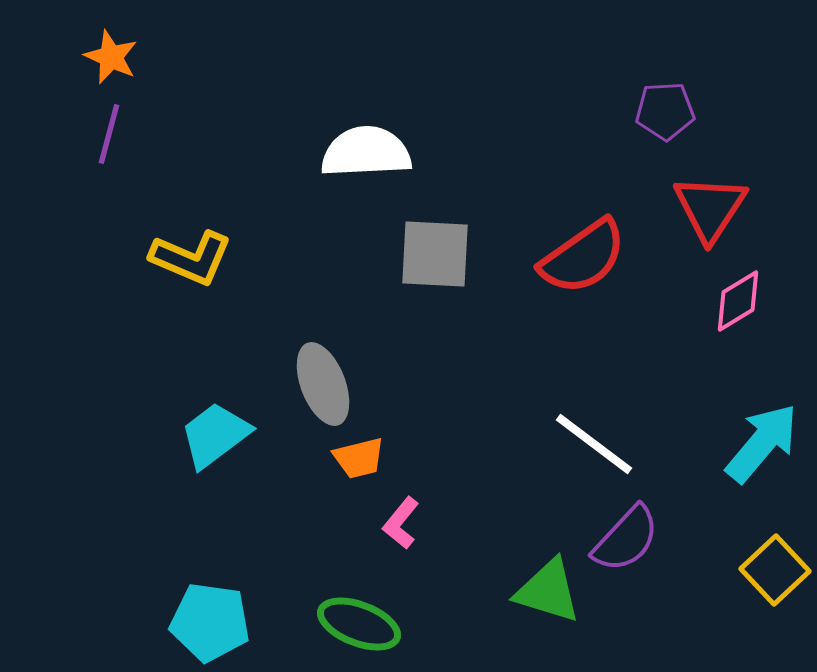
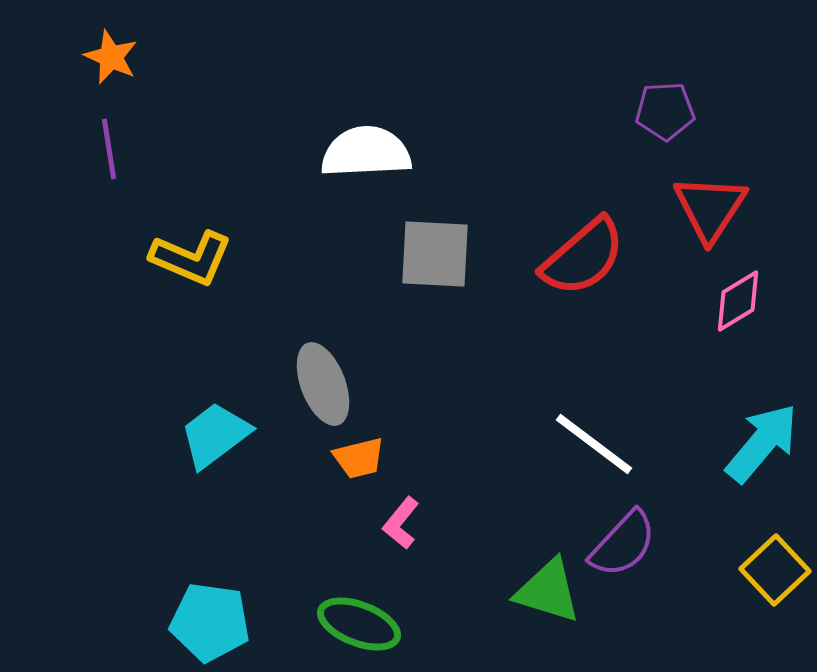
purple line: moved 15 px down; rotated 24 degrees counterclockwise
red semicircle: rotated 6 degrees counterclockwise
purple semicircle: moved 3 px left, 5 px down
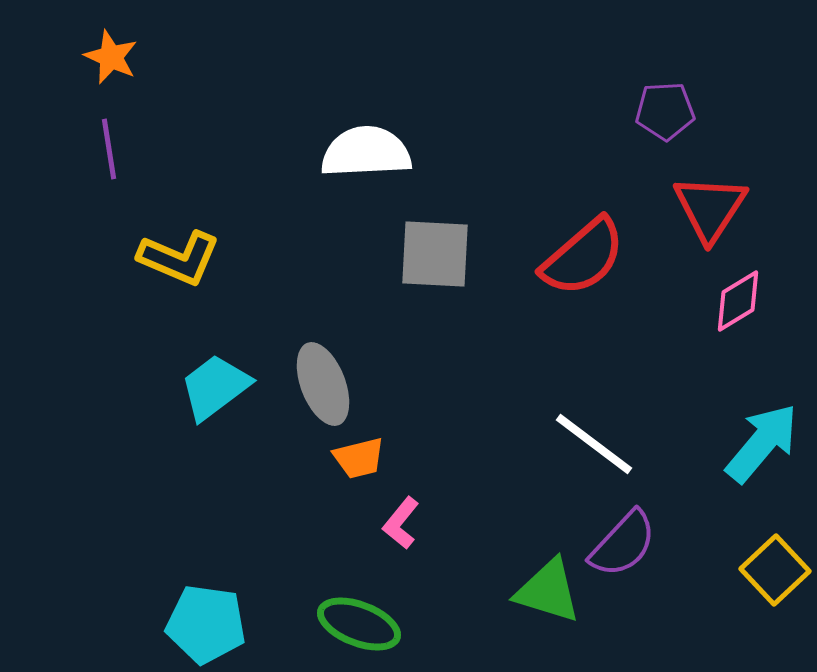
yellow L-shape: moved 12 px left
cyan trapezoid: moved 48 px up
cyan pentagon: moved 4 px left, 2 px down
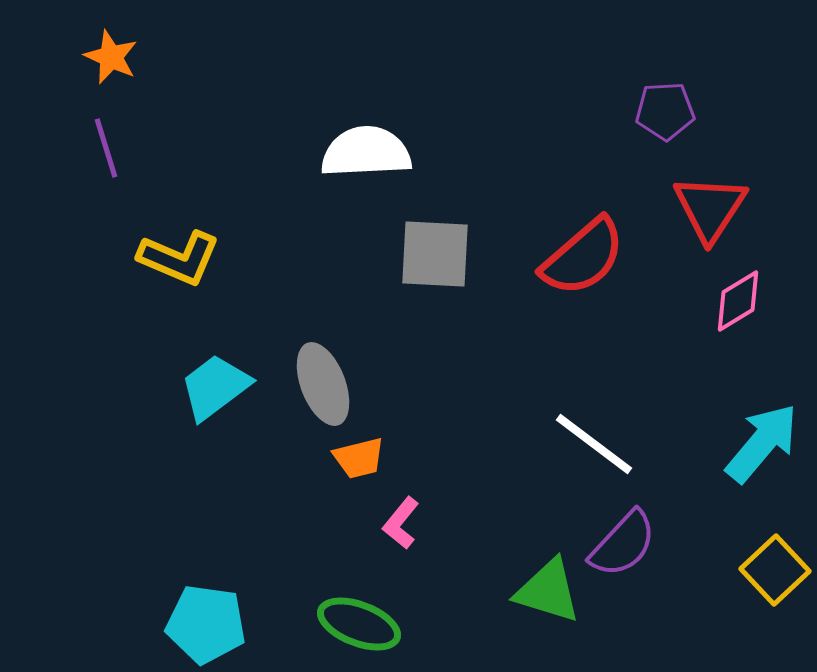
purple line: moved 3 px left, 1 px up; rotated 8 degrees counterclockwise
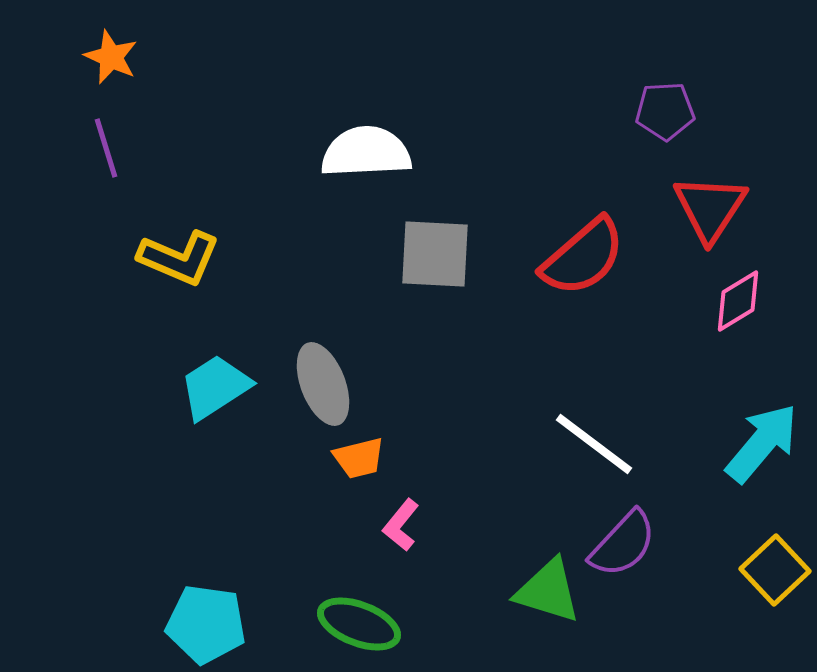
cyan trapezoid: rotated 4 degrees clockwise
pink L-shape: moved 2 px down
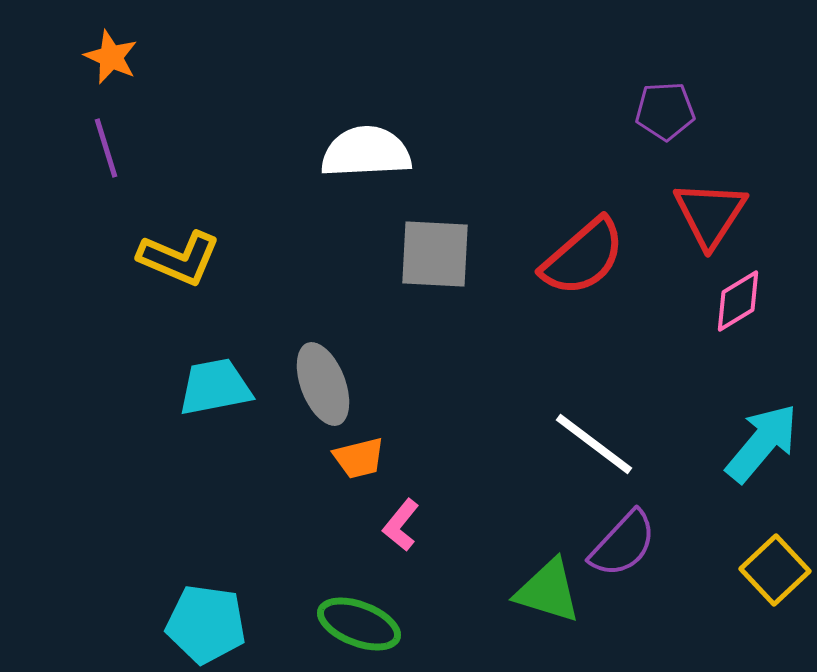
red triangle: moved 6 px down
cyan trapezoid: rotated 22 degrees clockwise
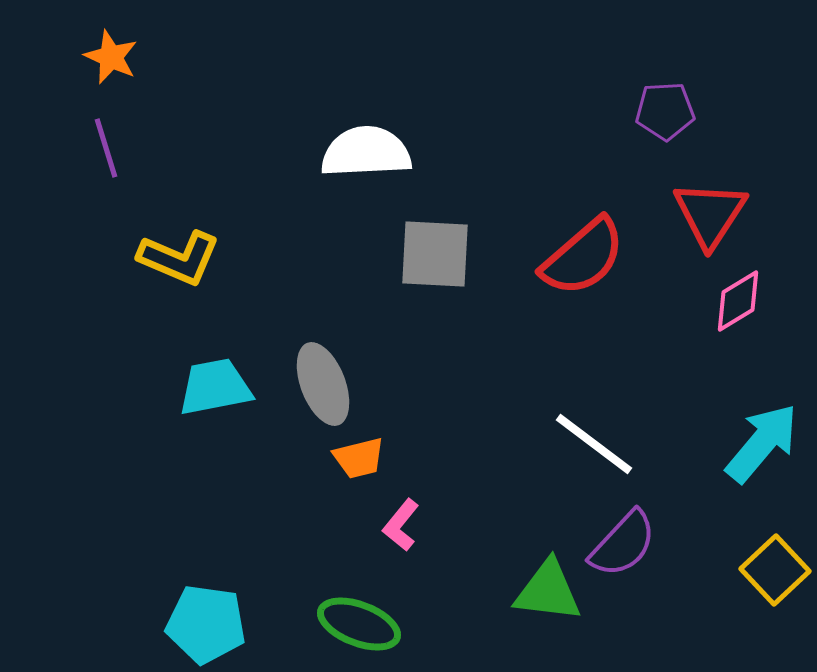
green triangle: rotated 10 degrees counterclockwise
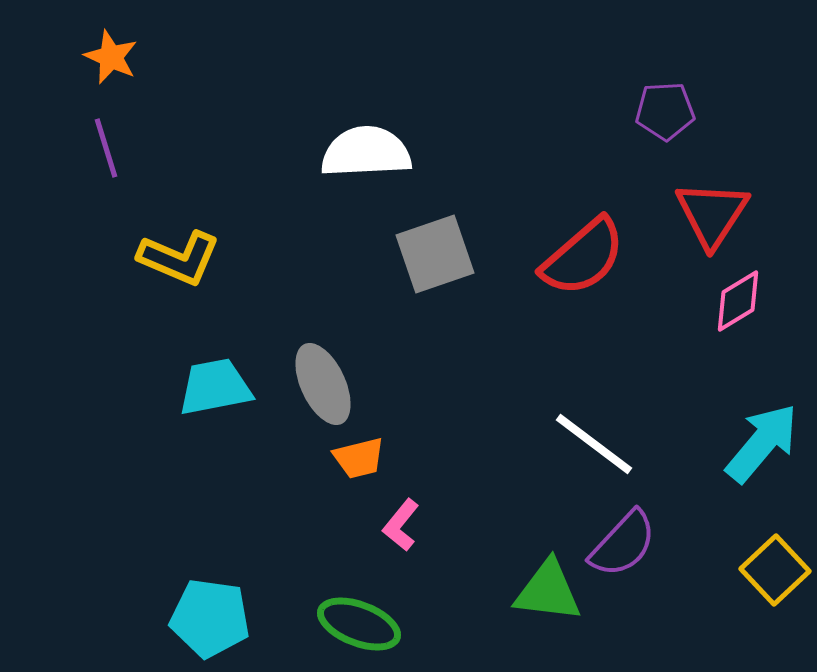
red triangle: moved 2 px right
gray square: rotated 22 degrees counterclockwise
gray ellipse: rotated 4 degrees counterclockwise
cyan pentagon: moved 4 px right, 6 px up
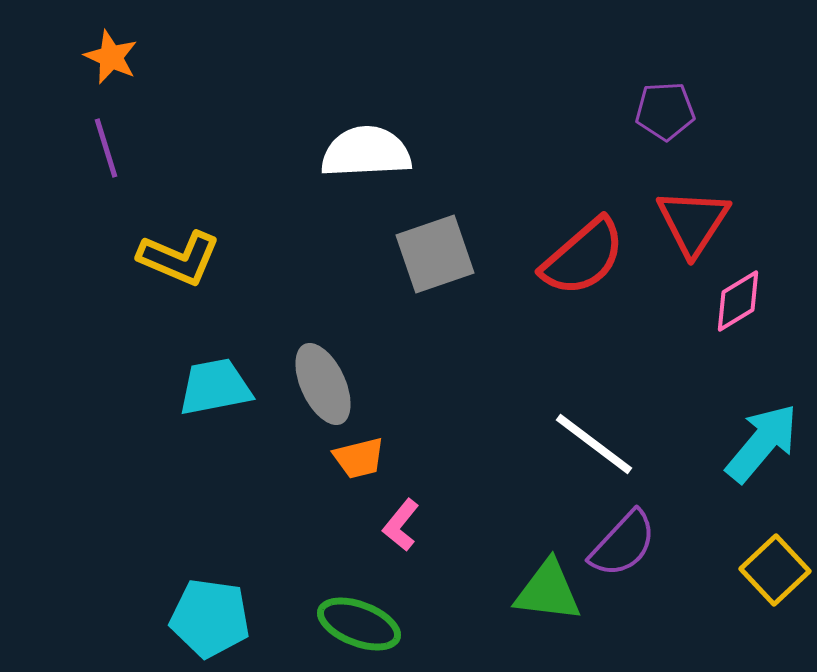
red triangle: moved 19 px left, 8 px down
